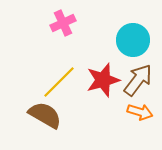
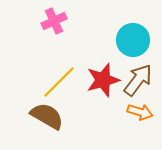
pink cross: moved 9 px left, 2 px up
brown semicircle: moved 2 px right, 1 px down
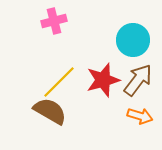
pink cross: rotated 10 degrees clockwise
orange arrow: moved 4 px down
brown semicircle: moved 3 px right, 5 px up
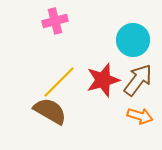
pink cross: moved 1 px right
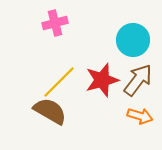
pink cross: moved 2 px down
red star: moved 1 px left
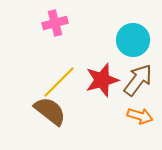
brown semicircle: rotated 8 degrees clockwise
